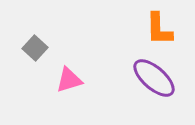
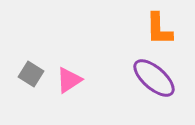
gray square: moved 4 px left, 26 px down; rotated 10 degrees counterclockwise
pink triangle: rotated 16 degrees counterclockwise
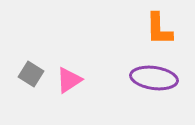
purple ellipse: rotated 33 degrees counterclockwise
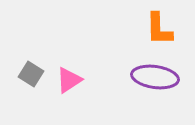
purple ellipse: moved 1 px right, 1 px up
